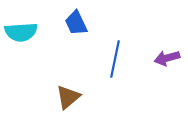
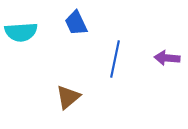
purple arrow: rotated 20 degrees clockwise
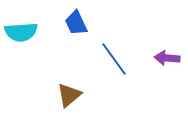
blue line: moved 1 px left; rotated 48 degrees counterclockwise
brown triangle: moved 1 px right, 2 px up
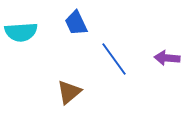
brown triangle: moved 3 px up
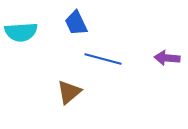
blue line: moved 11 px left; rotated 39 degrees counterclockwise
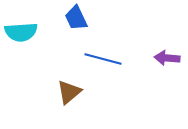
blue trapezoid: moved 5 px up
